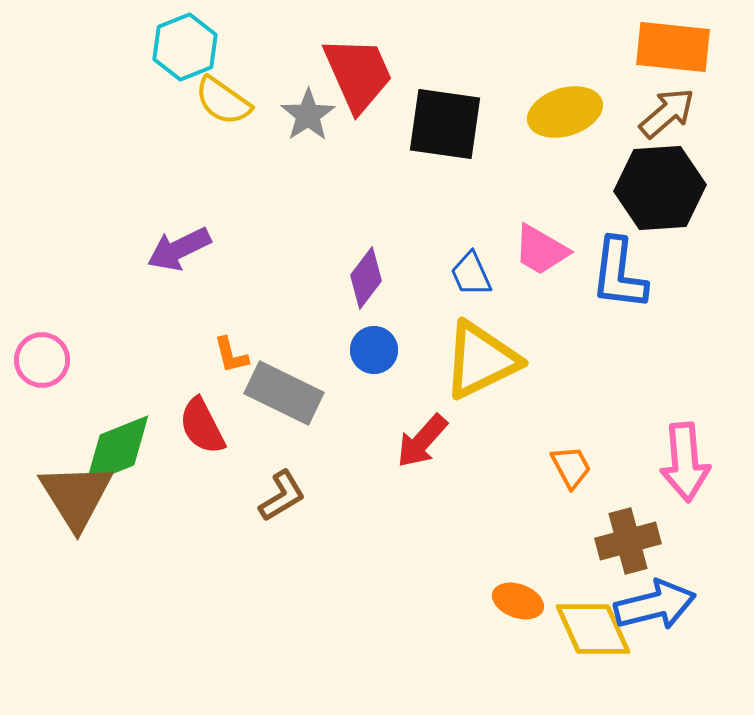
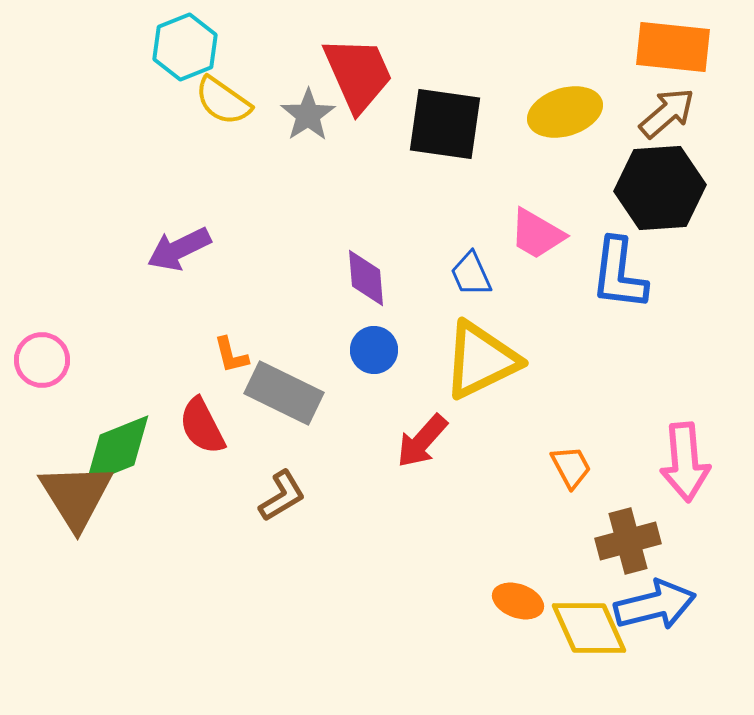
pink trapezoid: moved 4 px left, 16 px up
purple diamond: rotated 42 degrees counterclockwise
yellow diamond: moved 4 px left, 1 px up
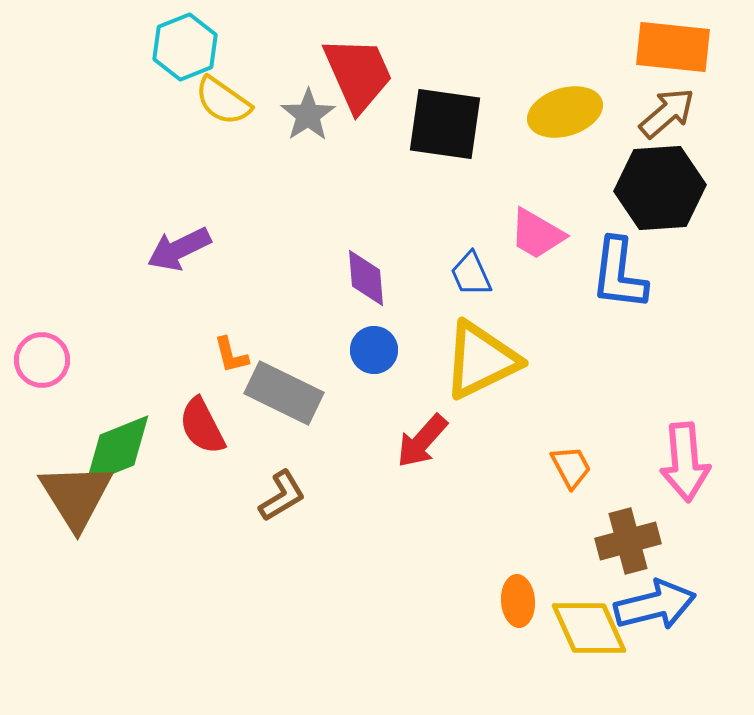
orange ellipse: rotated 66 degrees clockwise
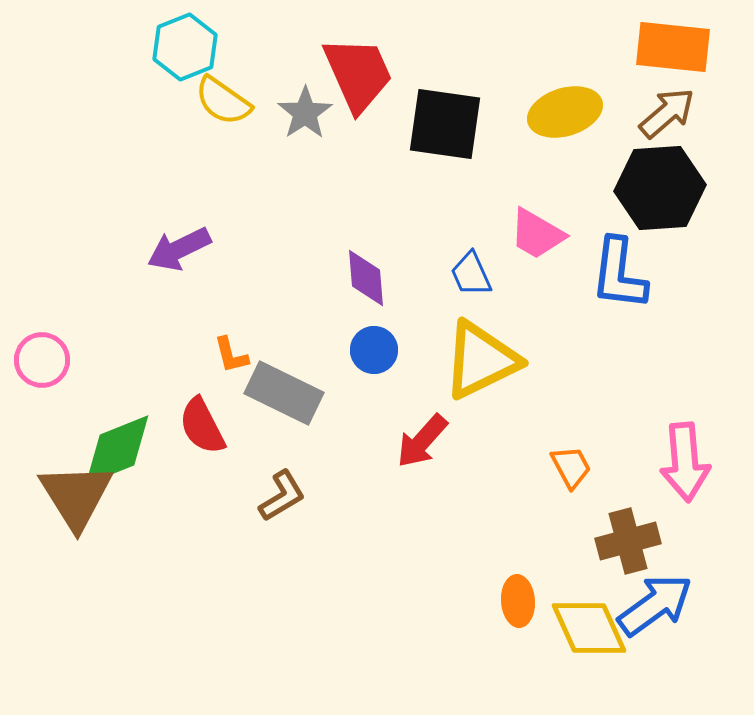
gray star: moved 3 px left, 2 px up
blue arrow: rotated 22 degrees counterclockwise
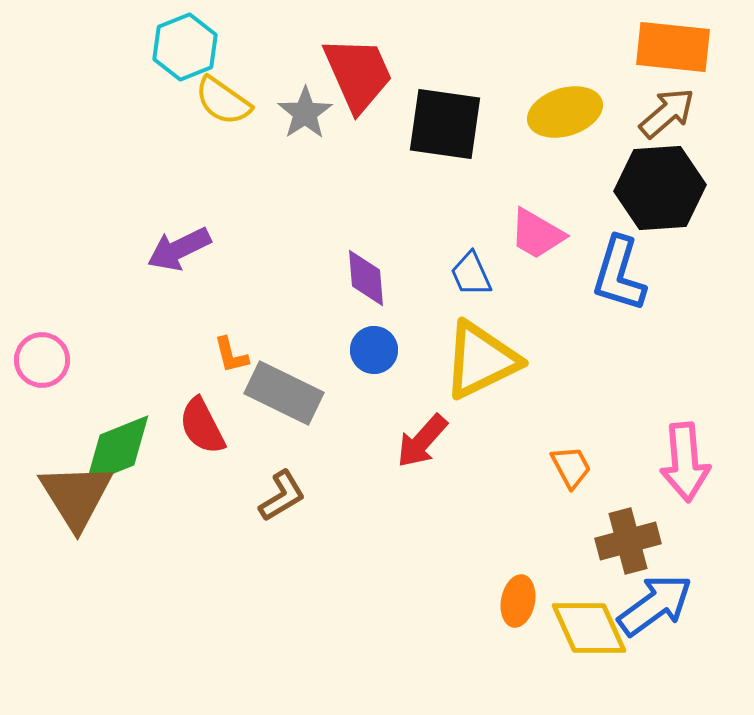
blue L-shape: rotated 10 degrees clockwise
orange ellipse: rotated 15 degrees clockwise
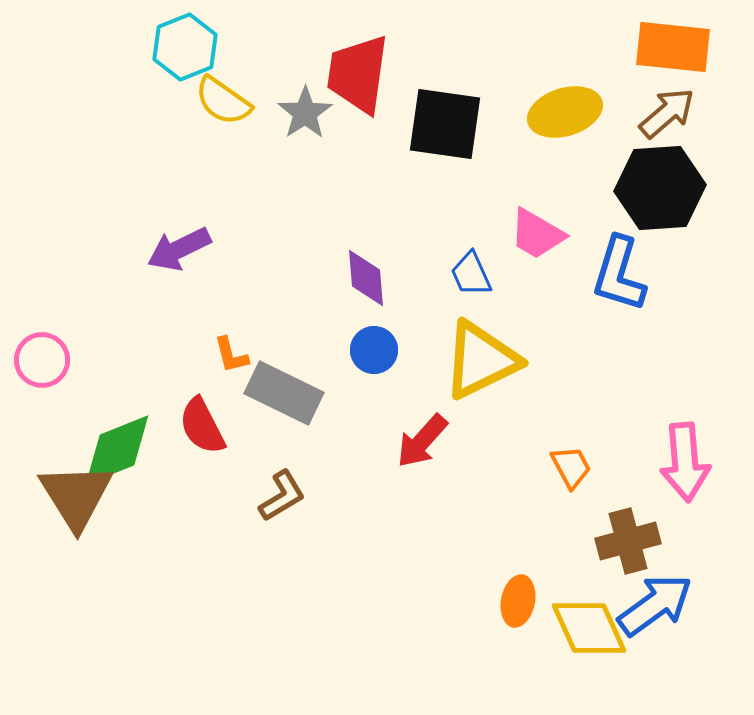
red trapezoid: rotated 148 degrees counterclockwise
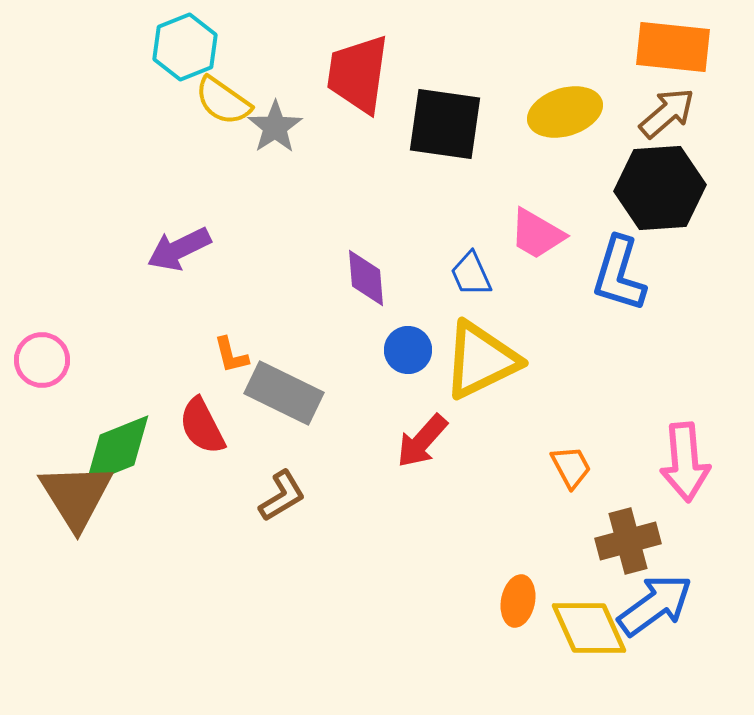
gray star: moved 30 px left, 14 px down
blue circle: moved 34 px right
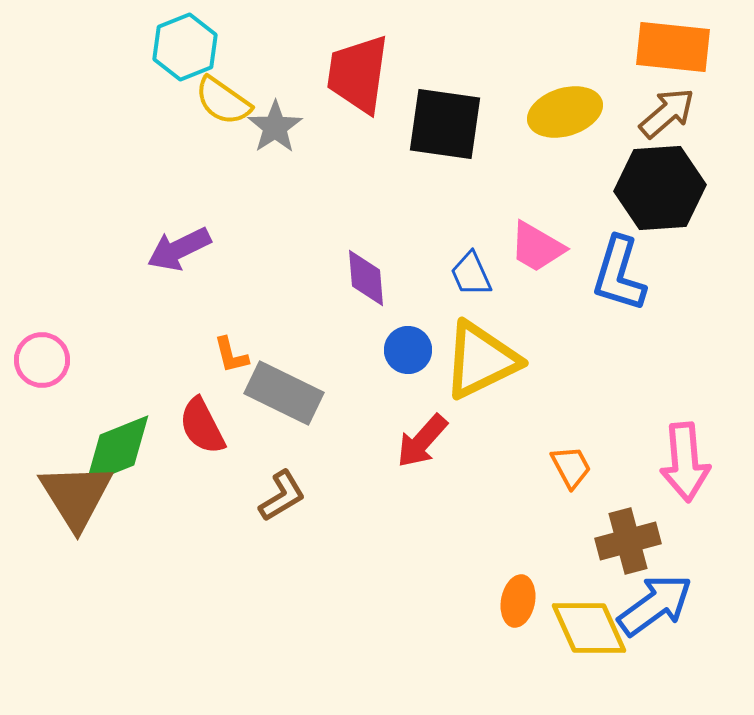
pink trapezoid: moved 13 px down
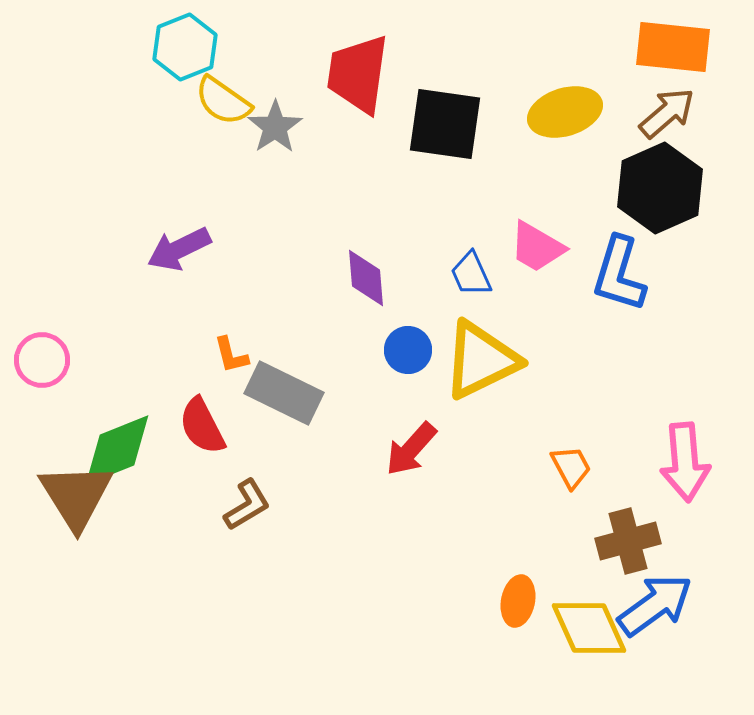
black hexagon: rotated 20 degrees counterclockwise
red arrow: moved 11 px left, 8 px down
brown L-shape: moved 35 px left, 9 px down
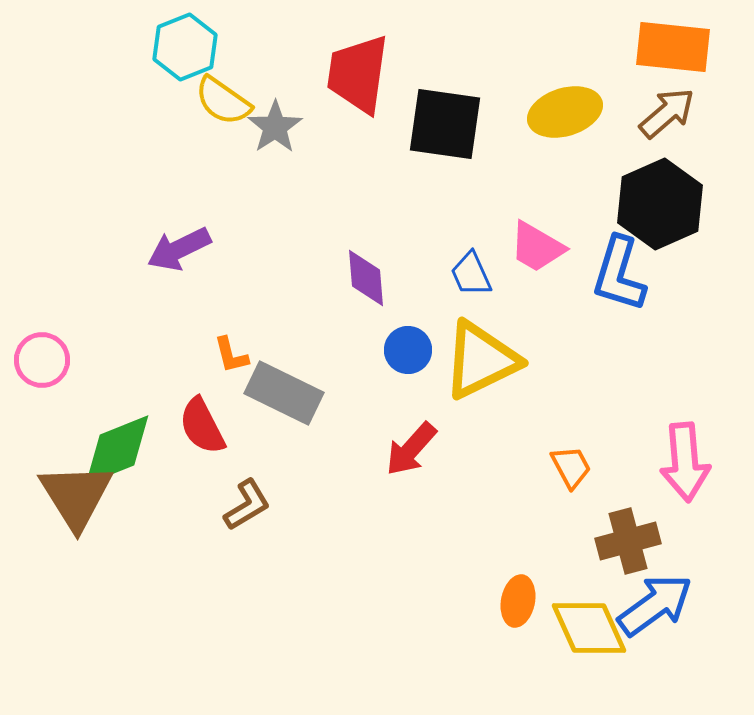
black hexagon: moved 16 px down
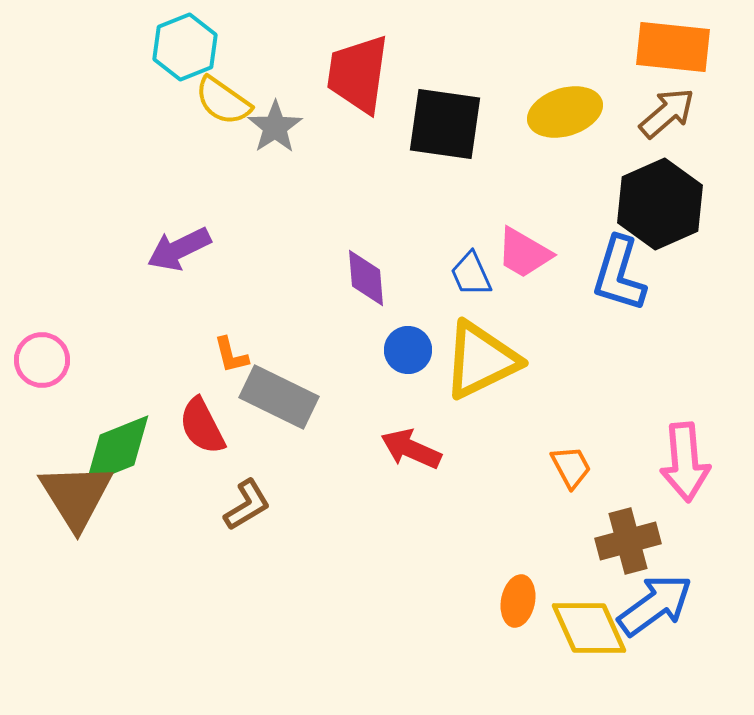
pink trapezoid: moved 13 px left, 6 px down
gray rectangle: moved 5 px left, 4 px down
red arrow: rotated 72 degrees clockwise
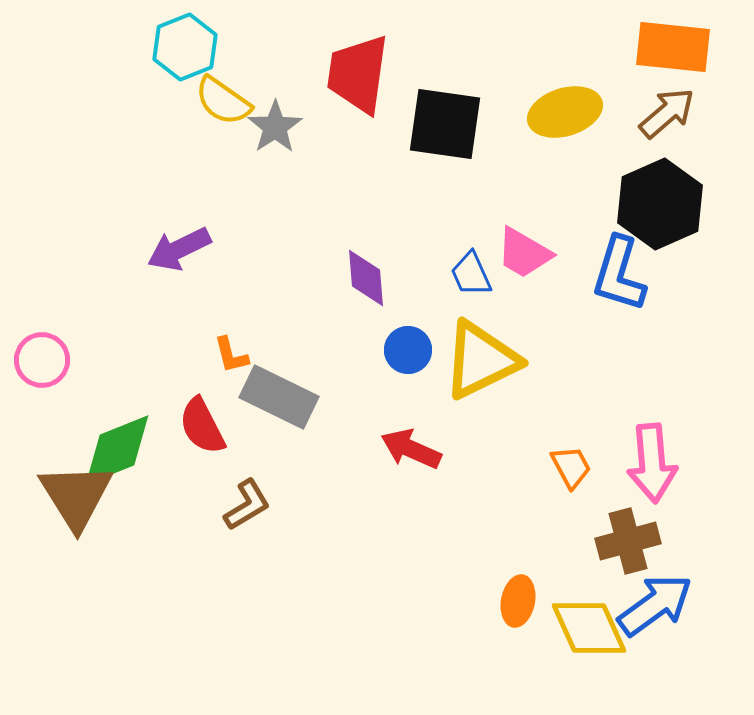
pink arrow: moved 33 px left, 1 px down
